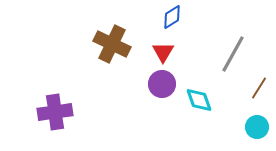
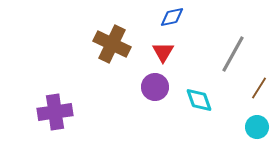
blue diamond: rotated 20 degrees clockwise
purple circle: moved 7 px left, 3 px down
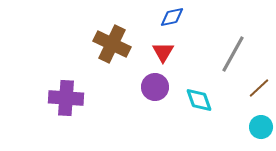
brown line: rotated 15 degrees clockwise
purple cross: moved 11 px right, 14 px up; rotated 12 degrees clockwise
cyan circle: moved 4 px right
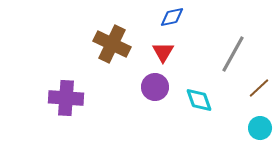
cyan circle: moved 1 px left, 1 px down
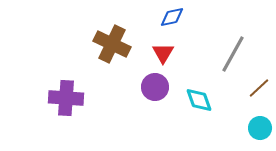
red triangle: moved 1 px down
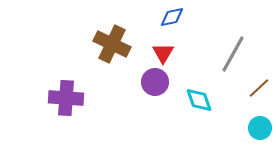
purple circle: moved 5 px up
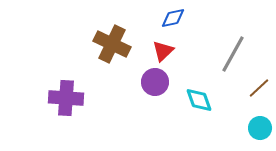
blue diamond: moved 1 px right, 1 px down
red triangle: moved 2 px up; rotated 15 degrees clockwise
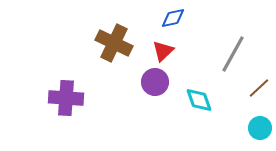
brown cross: moved 2 px right, 1 px up
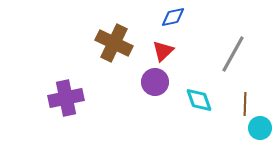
blue diamond: moved 1 px up
brown line: moved 14 px left, 16 px down; rotated 45 degrees counterclockwise
purple cross: rotated 16 degrees counterclockwise
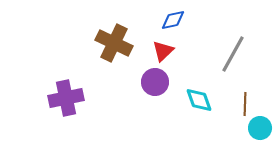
blue diamond: moved 3 px down
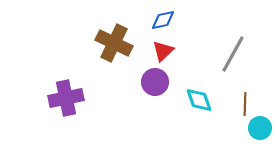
blue diamond: moved 10 px left
